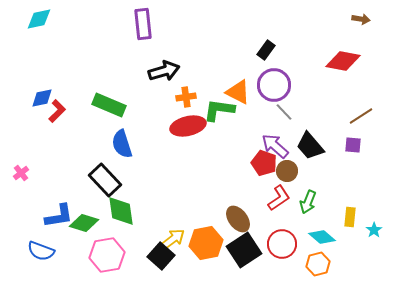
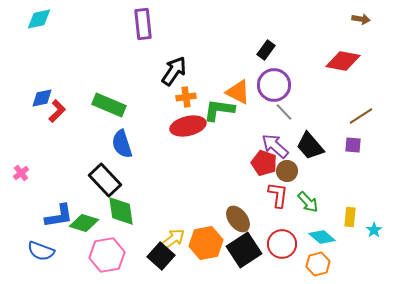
black arrow at (164, 71): moved 10 px right; rotated 40 degrees counterclockwise
red L-shape at (279, 198): moved 1 px left, 3 px up; rotated 48 degrees counterclockwise
green arrow at (308, 202): rotated 65 degrees counterclockwise
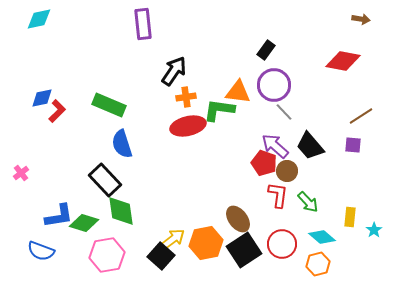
orange triangle at (238, 92): rotated 20 degrees counterclockwise
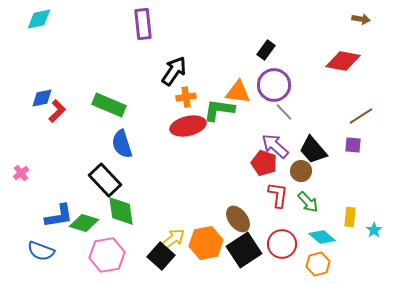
black trapezoid at (310, 146): moved 3 px right, 4 px down
brown circle at (287, 171): moved 14 px right
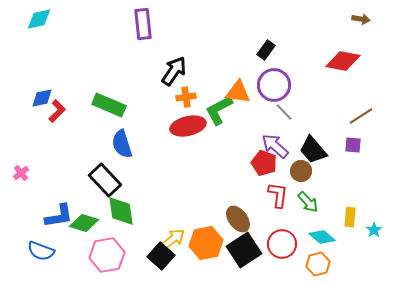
green L-shape at (219, 110): rotated 36 degrees counterclockwise
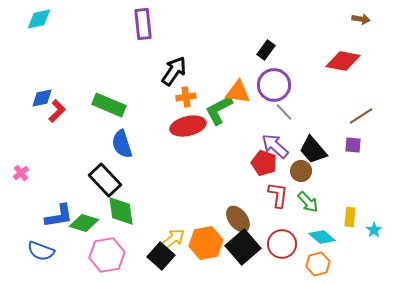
black square at (244, 250): moved 1 px left, 3 px up; rotated 8 degrees counterclockwise
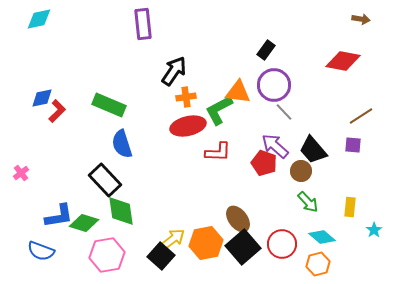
red L-shape at (278, 195): moved 60 px left, 43 px up; rotated 84 degrees clockwise
yellow rectangle at (350, 217): moved 10 px up
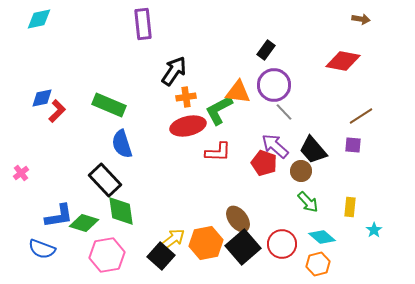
blue semicircle at (41, 251): moved 1 px right, 2 px up
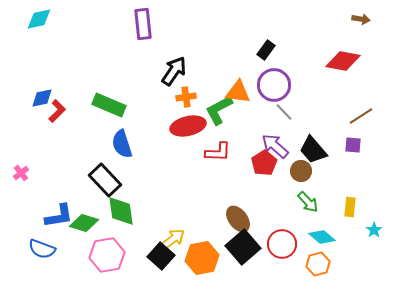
red pentagon at (264, 163): rotated 20 degrees clockwise
orange hexagon at (206, 243): moved 4 px left, 15 px down
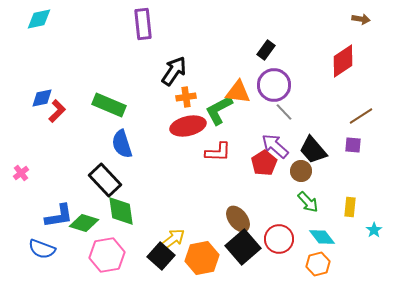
red diamond at (343, 61): rotated 44 degrees counterclockwise
cyan diamond at (322, 237): rotated 12 degrees clockwise
red circle at (282, 244): moved 3 px left, 5 px up
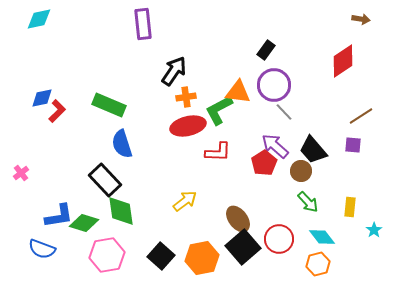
yellow arrow at (173, 239): moved 12 px right, 38 px up
